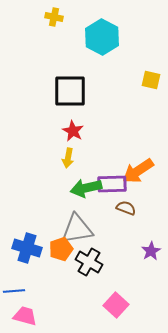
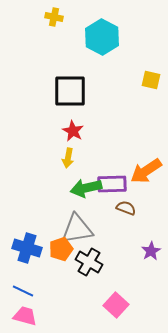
orange arrow: moved 8 px right
blue line: moved 9 px right; rotated 30 degrees clockwise
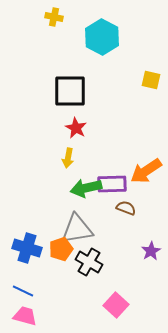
red star: moved 3 px right, 3 px up
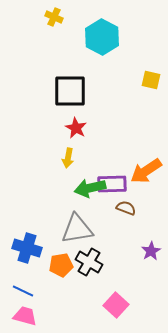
yellow cross: rotated 12 degrees clockwise
green arrow: moved 4 px right
orange pentagon: moved 16 px down; rotated 10 degrees clockwise
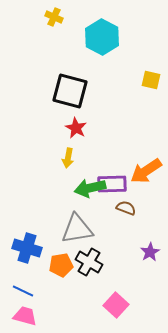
black square: rotated 15 degrees clockwise
purple star: moved 1 px left, 1 px down
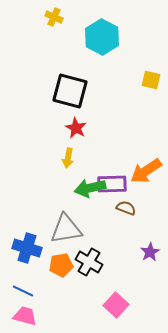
gray triangle: moved 11 px left
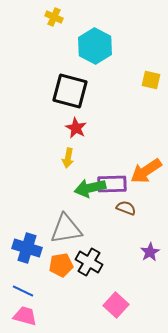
cyan hexagon: moved 7 px left, 9 px down
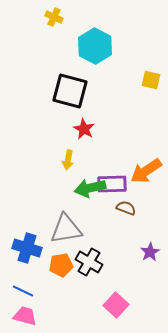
red star: moved 8 px right, 1 px down
yellow arrow: moved 2 px down
